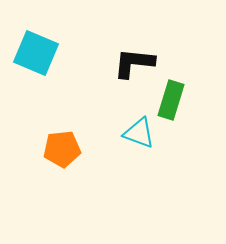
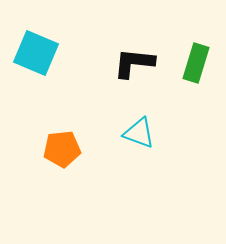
green rectangle: moved 25 px right, 37 px up
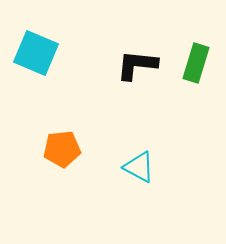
black L-shape: moved 3 px right, 2 px down
cyan triangle: moved 34 px down; rotated 8 degrees clockwise
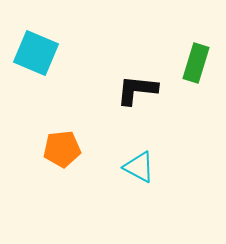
black L-shape: moved 25 px down
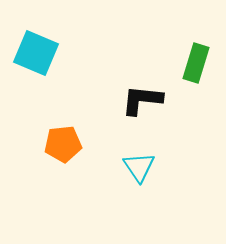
black L-shape: moved 5 px right, 10 px down
orange pentagon: moved 1 px right, 5 px up
cyan triangle: rotated 28 degrees clockwise
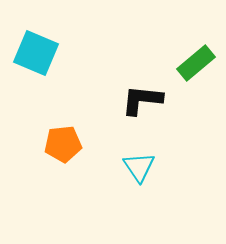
green rectangle: rotated 33 degrees clockwise
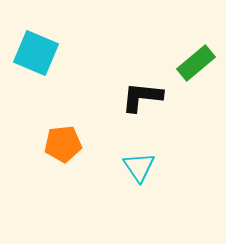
black L-shape: moved 3 px up
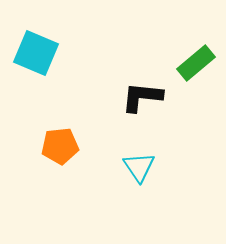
orange pentagon: moved 3 px left, 2 px down
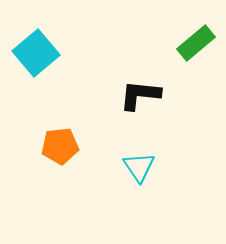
cyan square: rotated 27 degrees clockwise
green rectangle: moved 20 px up
black L-shape: moved 2 px left, 2 px up
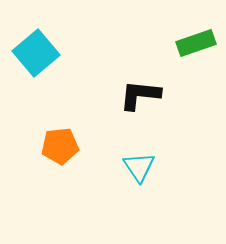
green rectangle: rotated 21 degrees clockwise
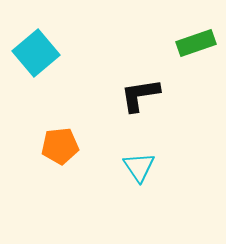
black L-shape: rotated 15 degrees counterclockwise
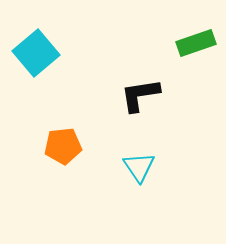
orange pentagon: moved 3 px right
